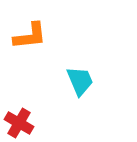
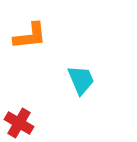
cyan trapezoid: moved 1 px right, 1 px up
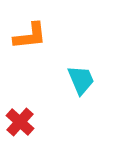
red cross: moved 1 px right, 1 px up; rotated 12 degrees clockwise
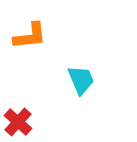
red cross: moved 2 px left
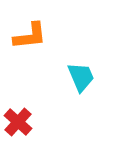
cyan trapezoid: moved 3 px up
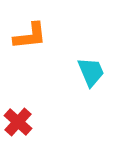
cyan trapezoid: moved 10 px right, 5 px up
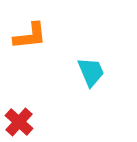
red cross: moved 1 px right
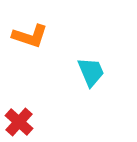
orange L-shape: rotated 24 degrees clockwise
